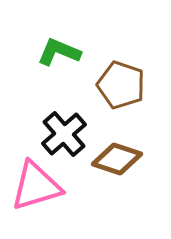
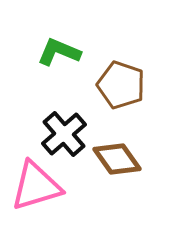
brown diamond: rotated 36 degrees clockwise
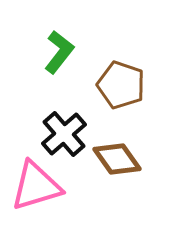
green L-shape: rotated 105 degrees clockwise
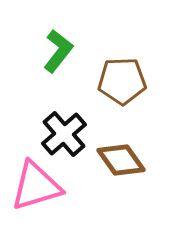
green L-shape: moved 1 px left, 1 px up
brown pentagon: moved 1 px right, 4 px up; rotated 21 degrees counterclockwise
brown diamond: moved 4 px right, 1 px down
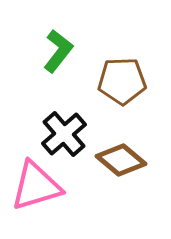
brown diamond: rotated 15 degrees counterclockwise
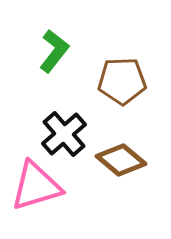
green L-shape: moved 4 px left
